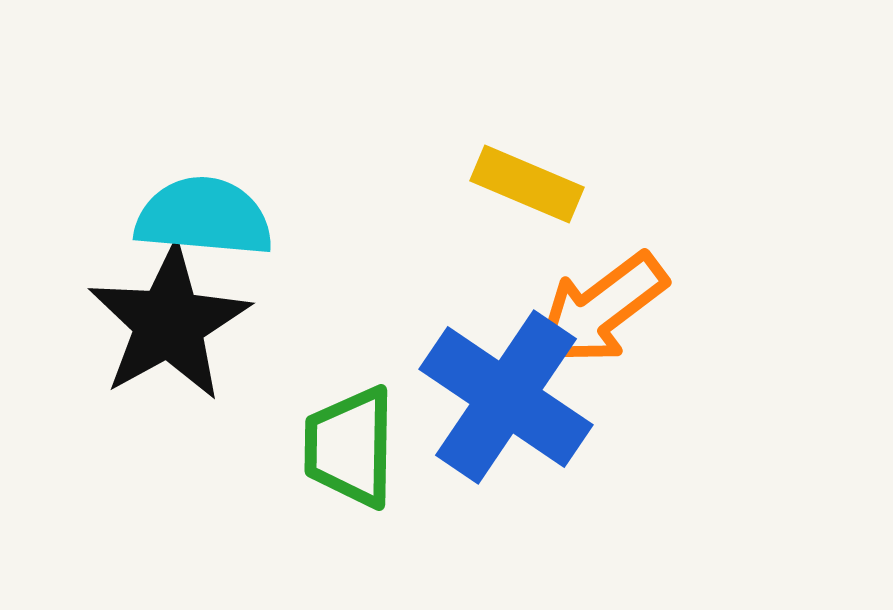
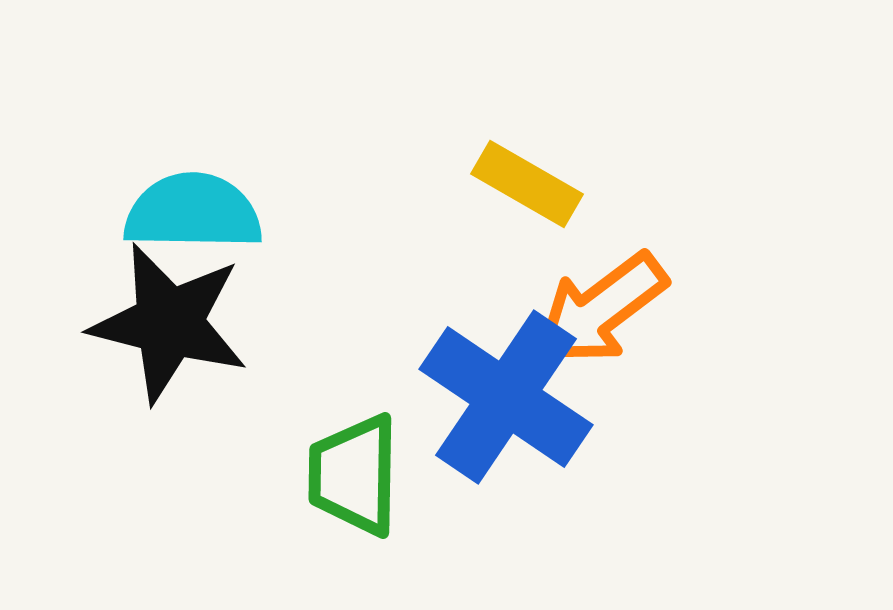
yellow rectangle: rotated 7 degrees clockwise
cyan semicircle: moved 11 px left, 5 px up; rotated 4 degrees counterclockwise
black star: rotated 29 degrees counterclockwise
green trapezoid: moved 4 px right, 28 px down
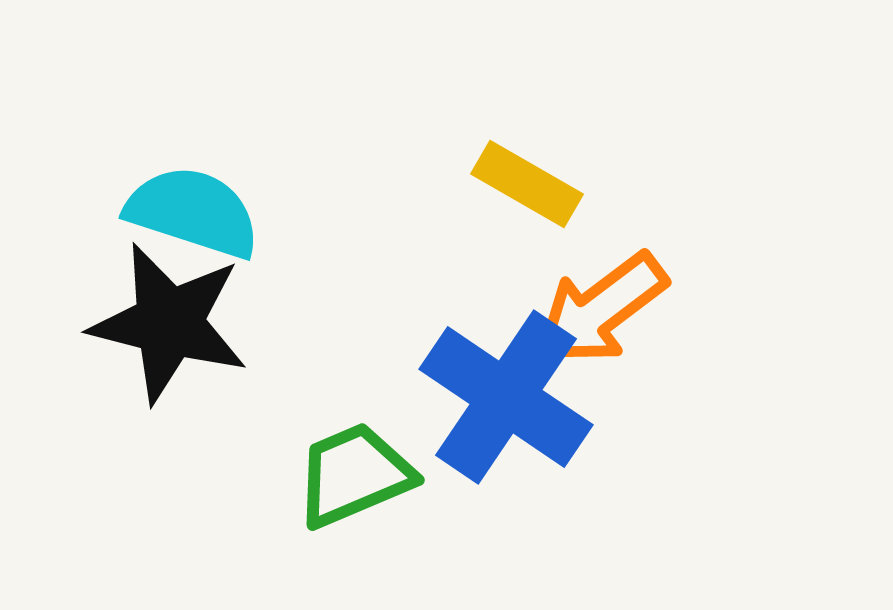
cyan semicircle: rotated 17 degrees clockwise
green trapezoid: rotated 66 degrees clockwise
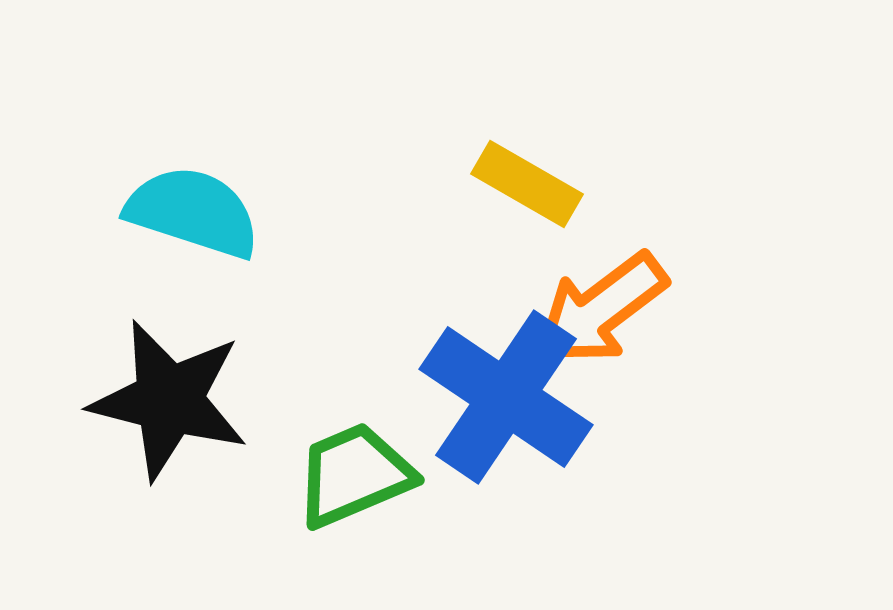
black star: moved 77 px down
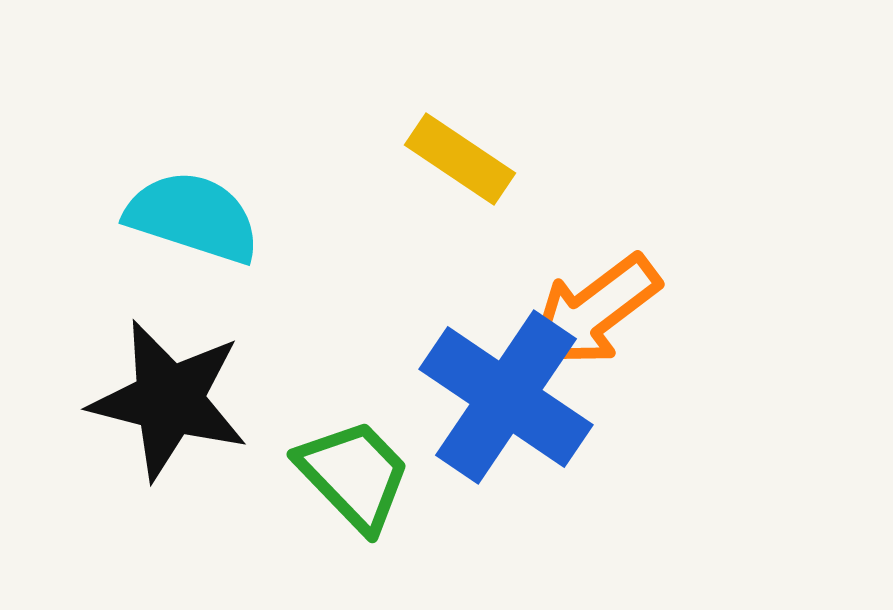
yellow rectangle: moved 67 px left, 25 px up; rotated 4 degrees clockwise
cyan semicircle: moved 5 px down
orange arrow: moved 7 px left, 2 px down
green trapezoid: rotated 69 degrees clockwise
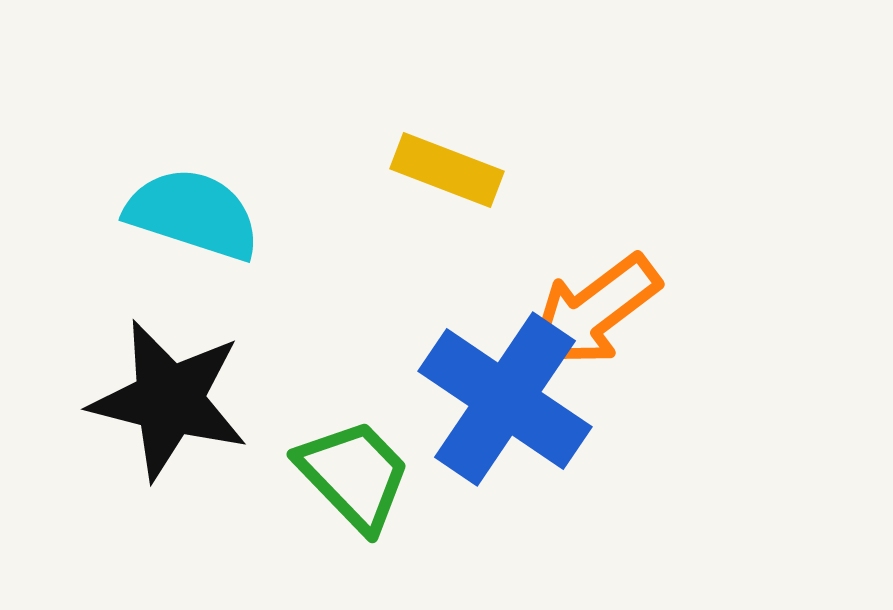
yellow rectangle: moved 13 px left, 11 px down; rotated 13 degrees counterclockwise
cyan semicircle: moved 3 px up
blue cross: moved 1 px left, 2 px down
